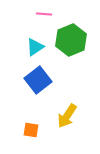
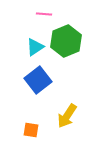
green hexagon: moved 5 px left, 1 px down
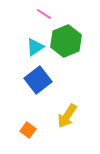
pink line: rotated 28 degrees clockwise
orange square: moved 3 px left; rotated 28 degrees clockwise
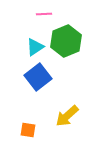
pink line: rotated 35 degrees counterclockwise
blue square: moved 3 px up
yellow arrow: rotated 15 degrees clockwise
orange square: rotated 28 degrees counterclockwise
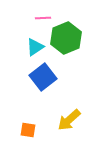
pink line: moved 1 px left, 4 px down
green hexagon: moved 3 px up
blue square: moved 5 px right
yellow arrow: moved 2 px right, 4 px down
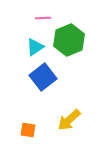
green hexagon: moved 3 px right, 2 px down
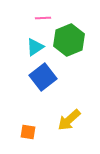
orange square: moved 2 px down
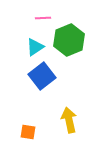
blue square: moved 1 px left, 1 px up
yellow arrow: rotated 120 degrees clockwise
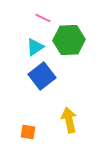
pink line: rotated 28 degrees clockwise
green hexagon: rotated 20 degrees clockwise
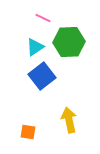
green hexagon: moved 2 px down
